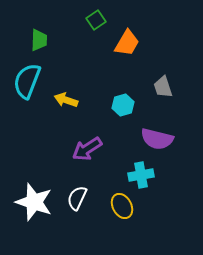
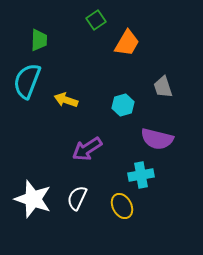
white star: moved 1 px left, 3 px up
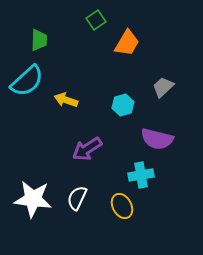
cyan semicircle: rotated 153 degrees counterclockwise
gray trapezoid: rotated 65 degrees clockwise
white star: rotated 12 degrees counterclockwise
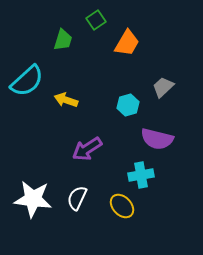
green trapezoid: moved 24 px right; rotated 15 degrees clockwise
cyan hexagon: moved 5 px right
yellow ellipse: rotated 15 degrees counterclockwise
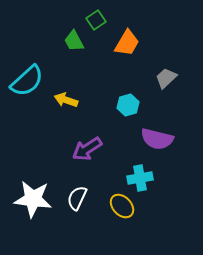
green trapezoid: moved 11 px right, 1 px down; rotated 135 degrees clockwise
gray trapezoid: moved 3 px right, 9 px up
cyan cross: moved 1 px left, 3 px down
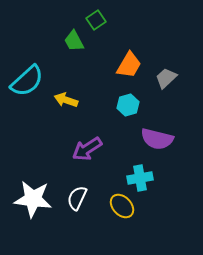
orange trapezoid: moved 2 px right, 22 px down
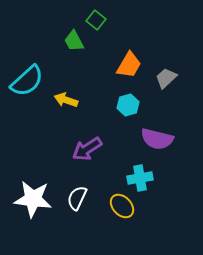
green square: rotated 18 degrees counterclockwise
